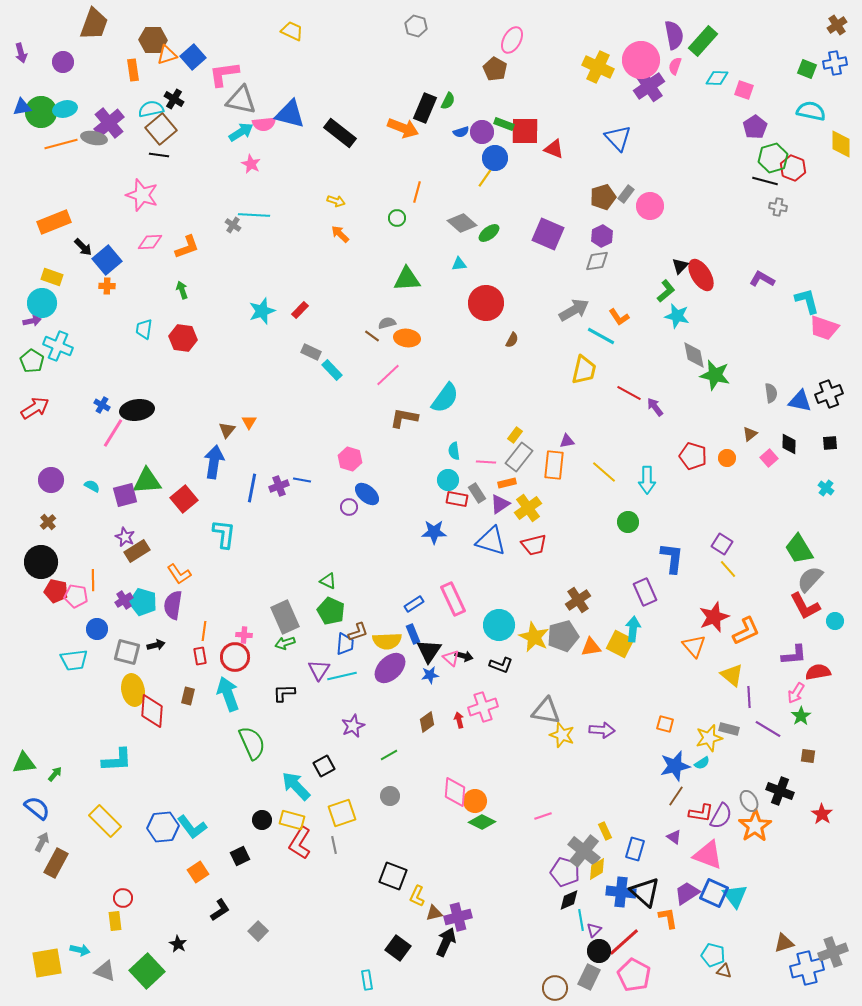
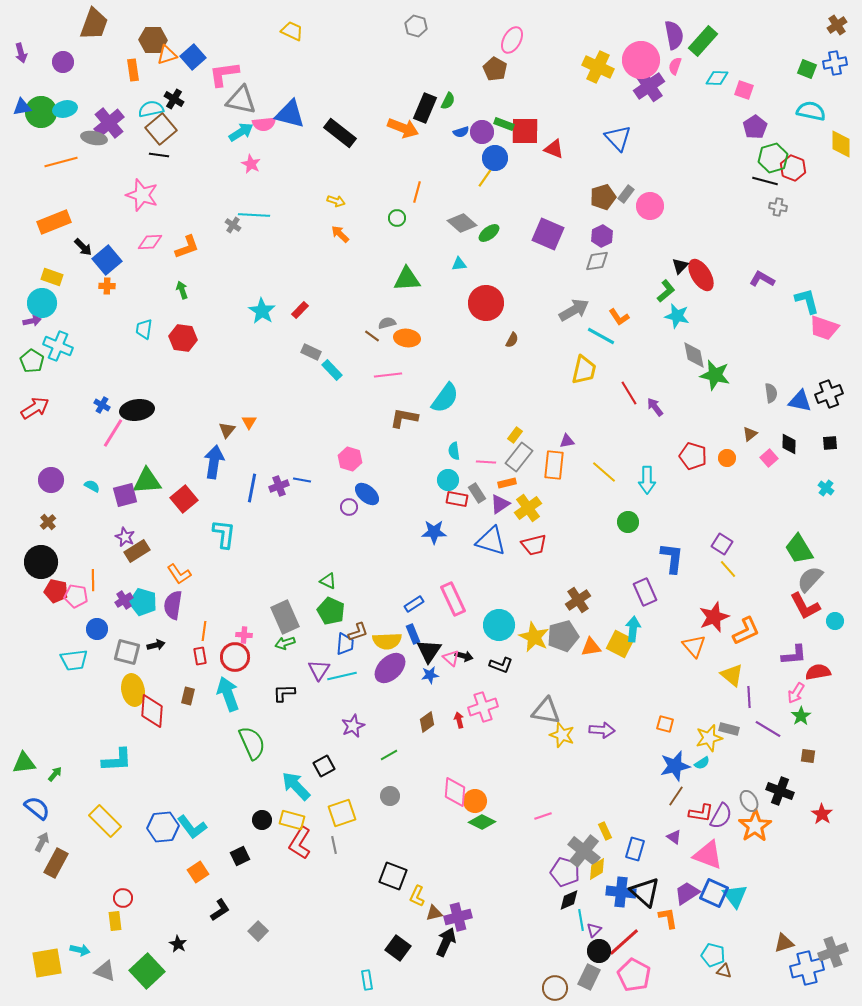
orange line at (61, 144): moved 18 px down
cyan star at (262, 311): rotated 20 degrees counterclockwise
pink line at (388, 375): rotated 36 degrees clockwise
red line at (629, 393): rotated 30 degrees clockwise
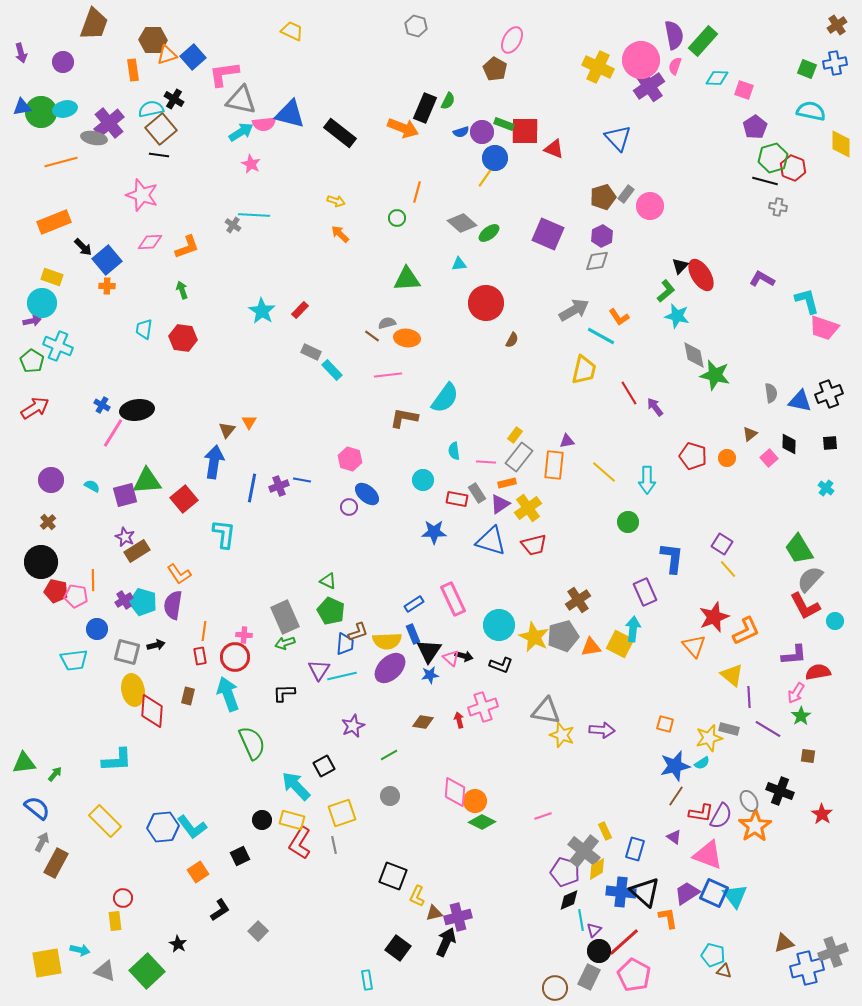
cyan circle at (448, 480): moved 25 px left
brown diamond at (427, 722): moved 4 px left; rotated 45 degrees clockwise
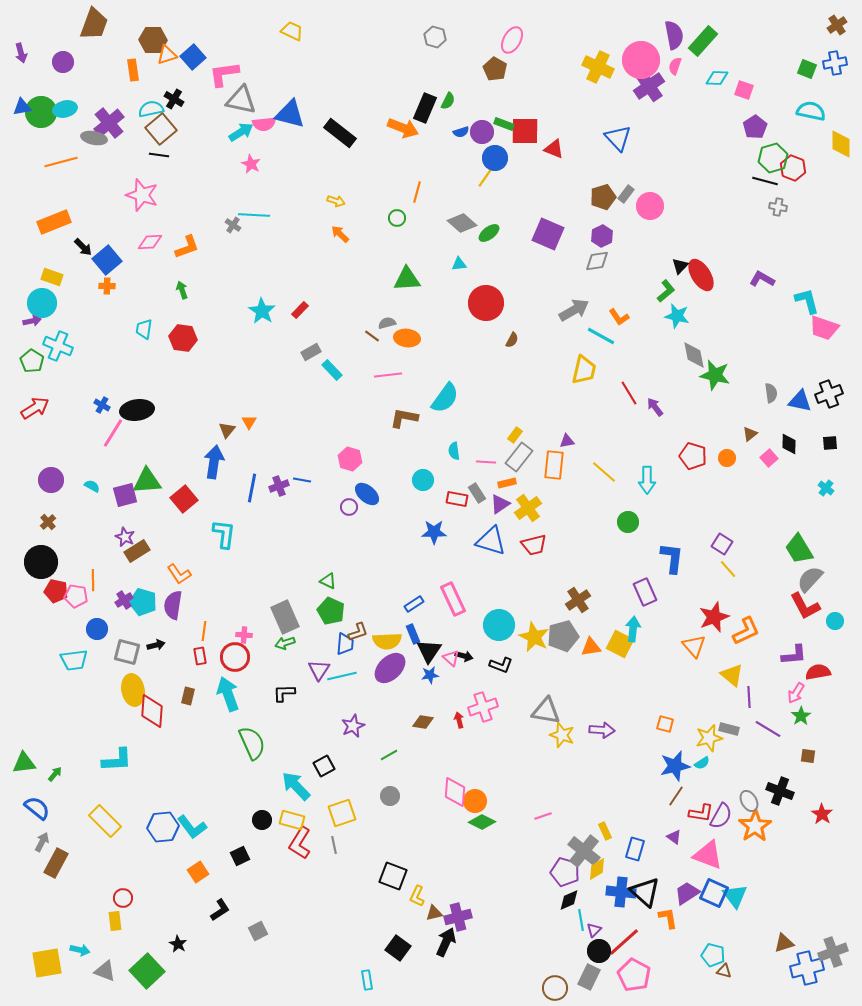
gray hexagon at (416, 26): moved 19 px right, 11 px down
gray rectangle at (311, 352): rotated 54 degrees counterclockwise
gray square at (258, 931): rotated 18 degrees clockwise
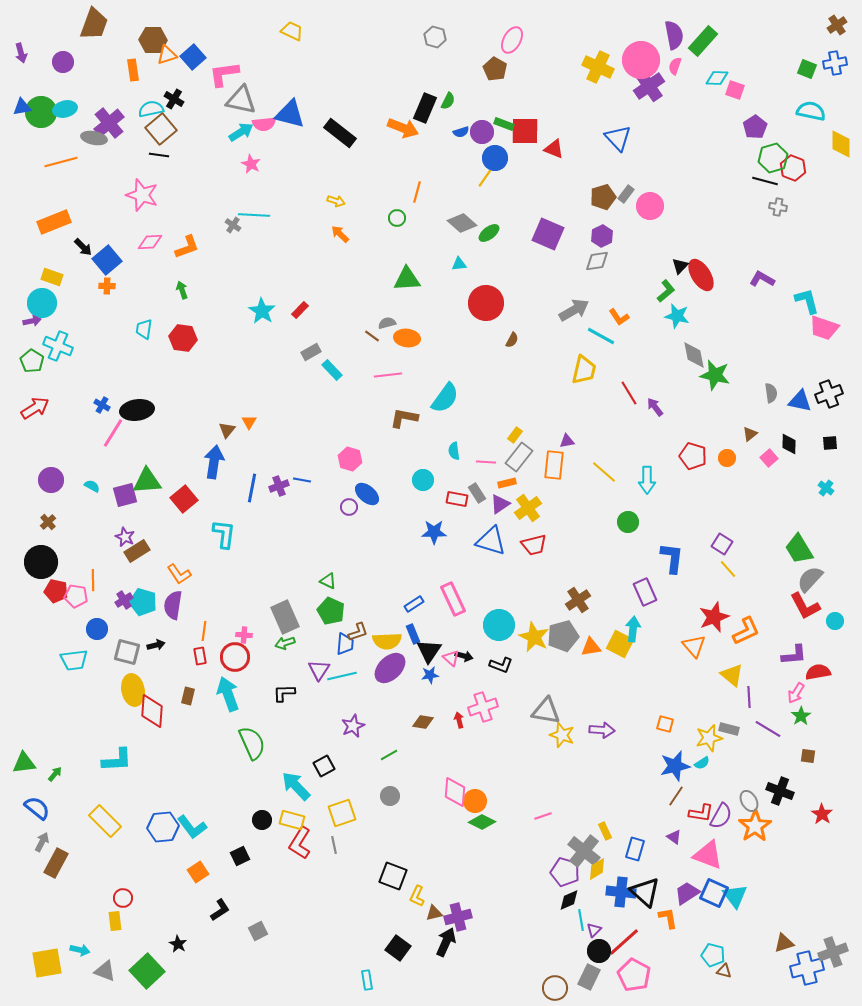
pink square at (744, 90): moved 9 px left
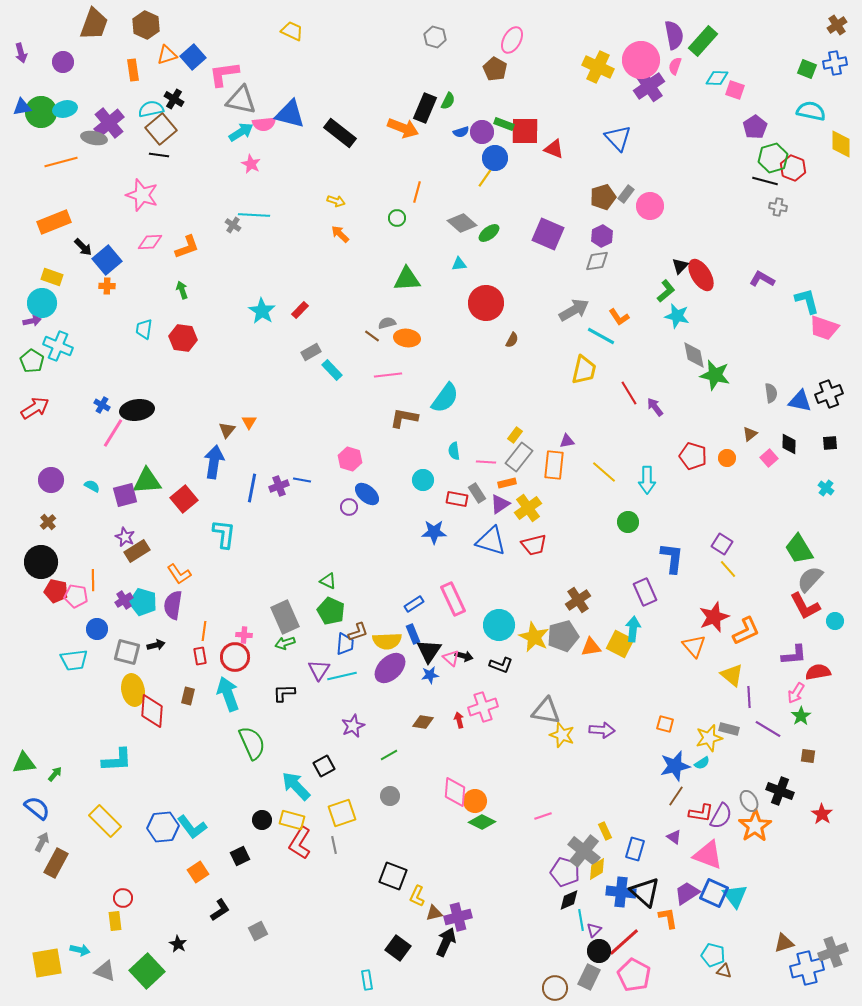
brown hexagon at (153, 40): moved 7 px left, 15 px up; rotated 24 degrees clockwise
